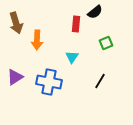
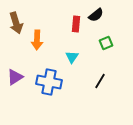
black semicircle: moved 1 px right, 3 px down
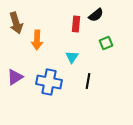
black line: moved 12 px left; rotated 21 degrees counterclockwise
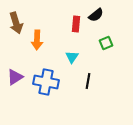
blue cross: moved 3 px left
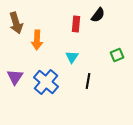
black semicircle: moved 2 px right; rotated 14 degrees counterclockwise
green square: moved 11 px right, 12 px down
purple triangle: rotated 24 degrees counterclockwise
blue cross: rotated 30 degrees clockwise
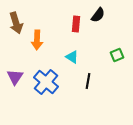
cyan triangle: rotated 32 degrees counterclockwise
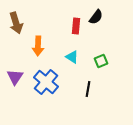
black semicircle: moved 2 px left, 2 px down
red rectangle: moved 2 px down
orange arrow: moved 1 px right, 6 px down
green square: moved 16 px left, 6 px down
black line: moved 8 px down
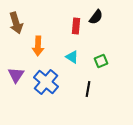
purple triangle: moved 1 px right, 2 px up
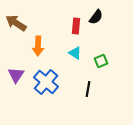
brown arrow: rotated 140 degrees clockwise
cyan triangle: moved 3 px right, 4 px up
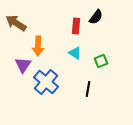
purple triangle: moved 7 px right, 10 px up
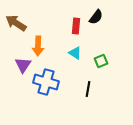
blue cross: rotated 25 degrees counterclockwise
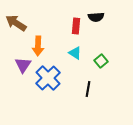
black semicircle: rotated 49 degrees clockwise
green square: rotated 16 degrees counterclockwise
blue cross: moved 2 px right, 4 px up; rotated 30 degrees clockwise
